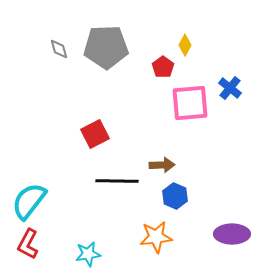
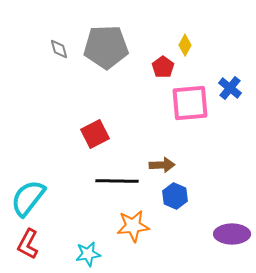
cyan semicircle: moved 1 px left, 3 px up
orange star: moved 23 px left, 11 px up
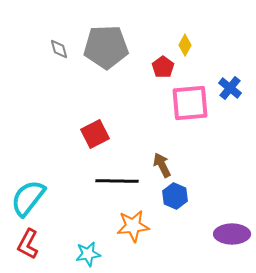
brown arrow: rotated 115 degrees counterclockwise
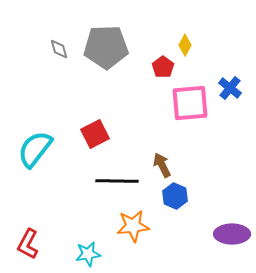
cyan semicircle: moved 7 px right, 49 px up
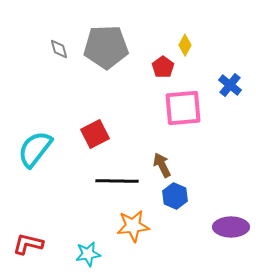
blue cross: moved 3 px up
pink square: moved 7 px left, 5 px down
purple ellipse: moved 1 px left, 7 px up
red L-shape: rotated 76 degrees clockwise
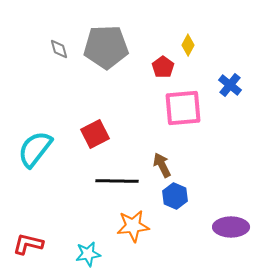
yellow diamond: moved 3 px right
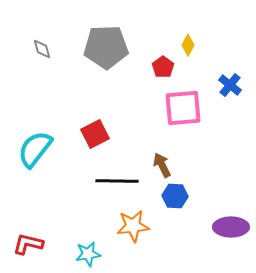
gray diamond: moved 17 px left
blue hexagon: rotated 20 degrees counterclockwise
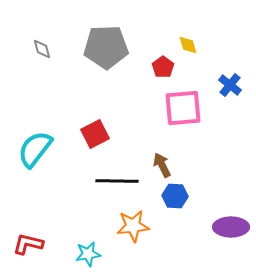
yellow diamond: rotated 45 degrees counterclockwise
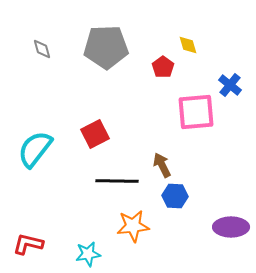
pink square: moved 13 px right, 4 px down
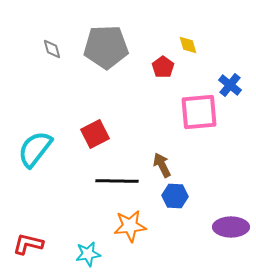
gray diamond: moved 10 px right
pink square: moved 3 px right
orange star: moved 3 px left
